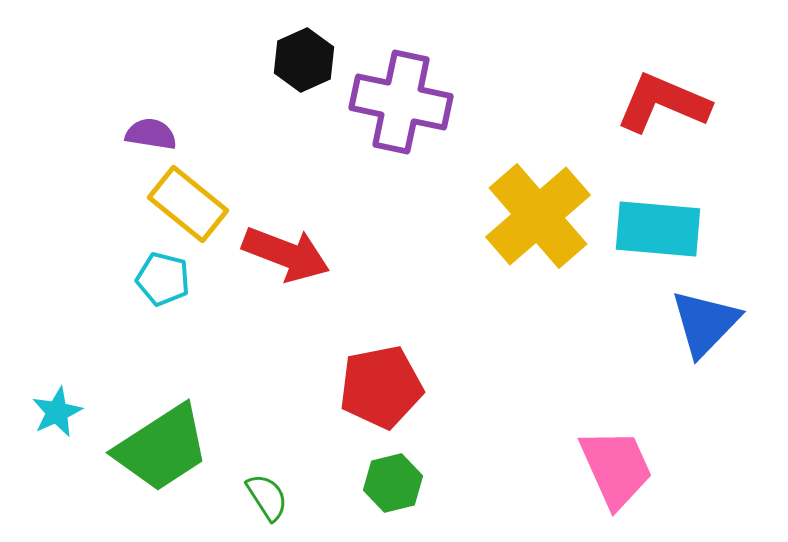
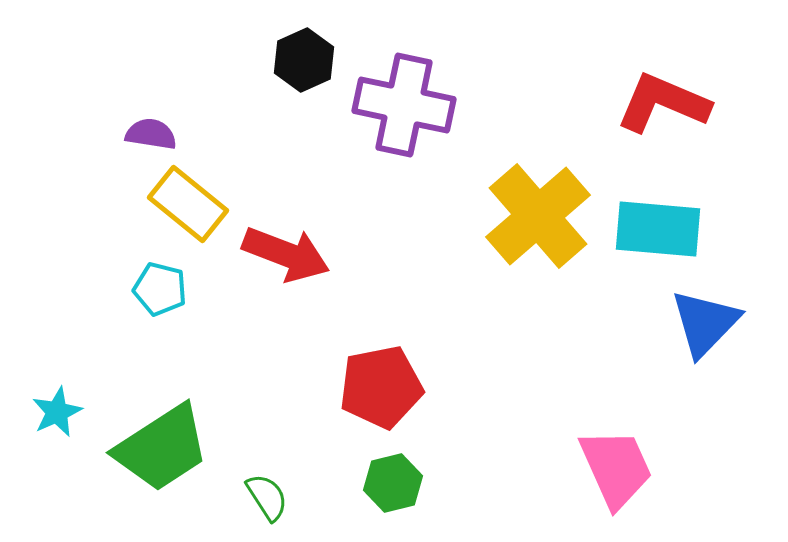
purple cross: moved 3 px right, 3 px down
cyan pentagon: moved 3 px left, 10 px down
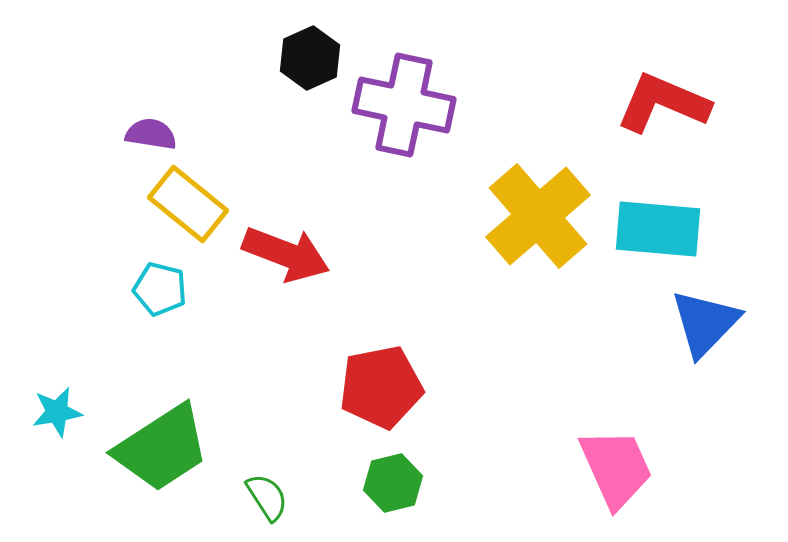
black hexagon: moved 6 px right, 2 px up
cyan star: rotated 15 degrees clockwise
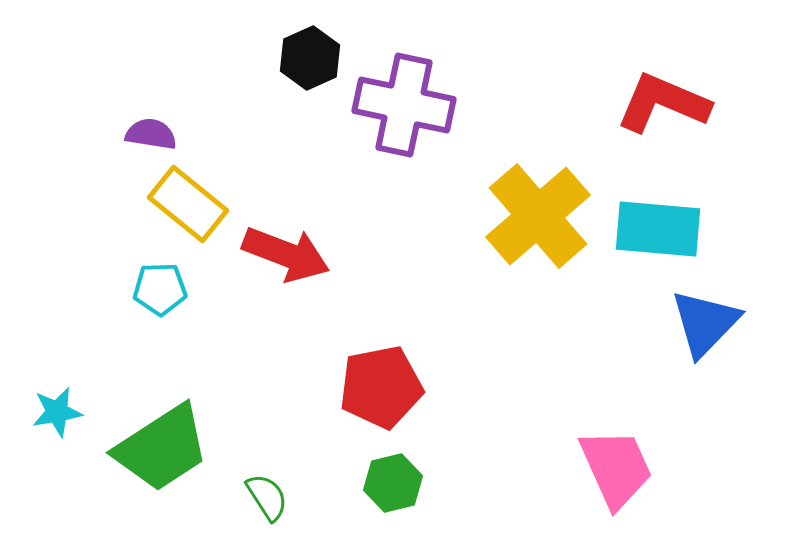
cyan pentagon: rotated 16 degrees counterclockwise
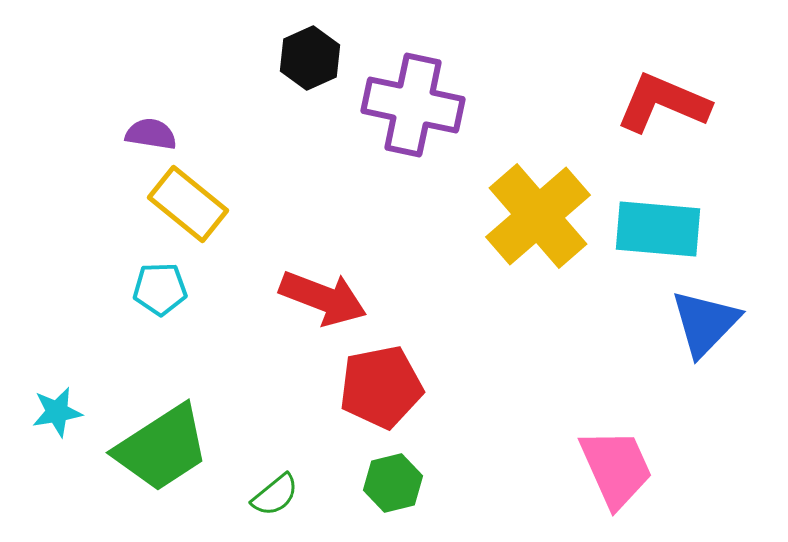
purple cross: moved 9 px right
red arrow: moved 37 px right, 44 px down
green semicircle: moved 8 px right, 2 px up; rotated 84 degrees clockwise
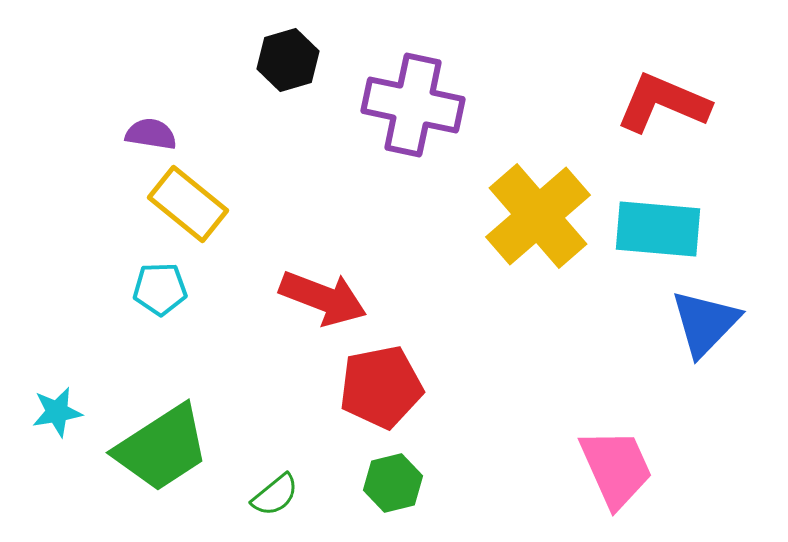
black hexagon: moved 22 px left, 2 px down; rotated 8 degrees clockwise
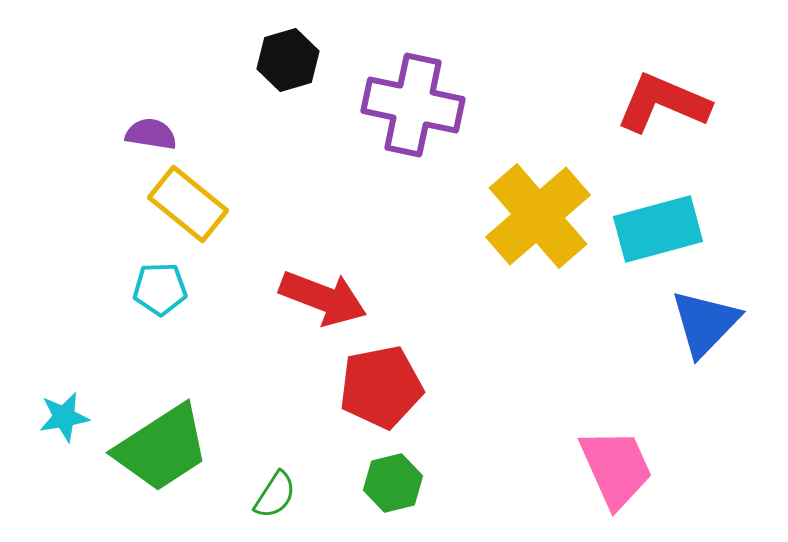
cyan rectangle: rotated 20 degrees counterclockwise
cyan star: moved 7 px right, 5 px down
green semicircle: rotated 18 degrees counterclockwise
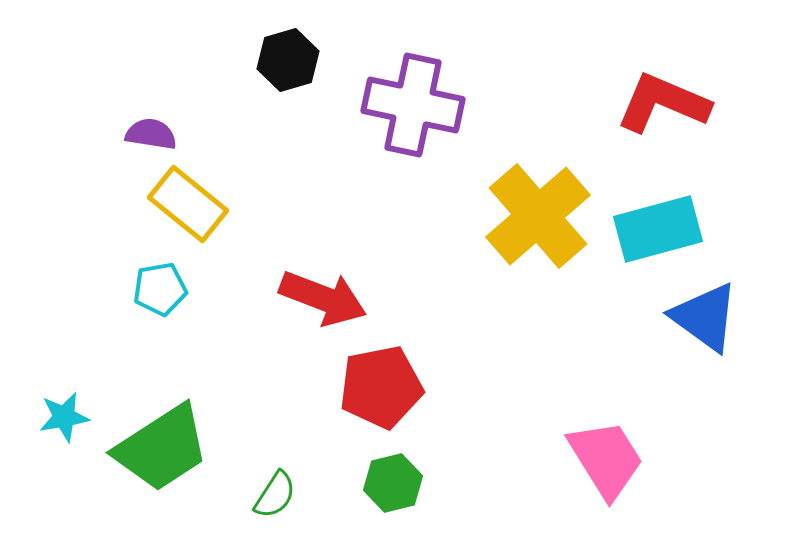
cyan pentagon: rotated 8 degrees counterclockwise
blue triangle: moved 6 px up; rotated 38 degrees counterclockwise
pink trapezoid: moved 10 px left, 9 px up; rotated 8 degrees counterclockwise
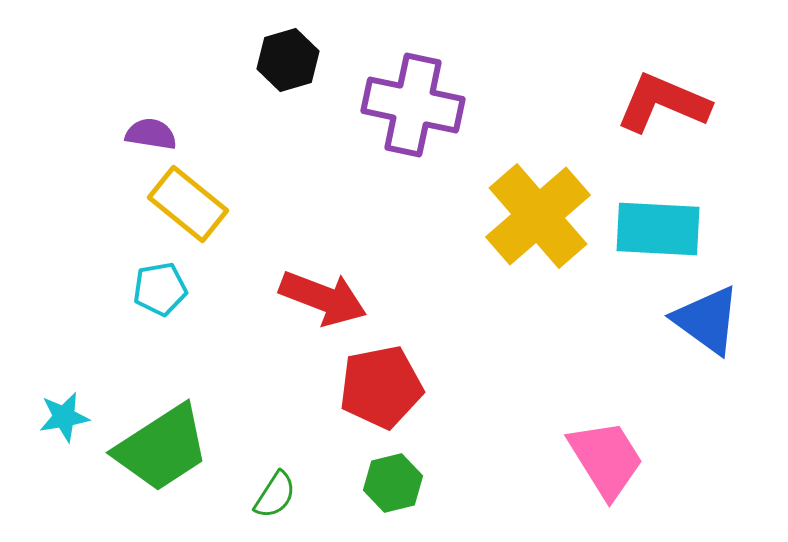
cyan rectangle: rotated 18 degrees clockwise
blue triangle: moved 2 px right, 3 px down
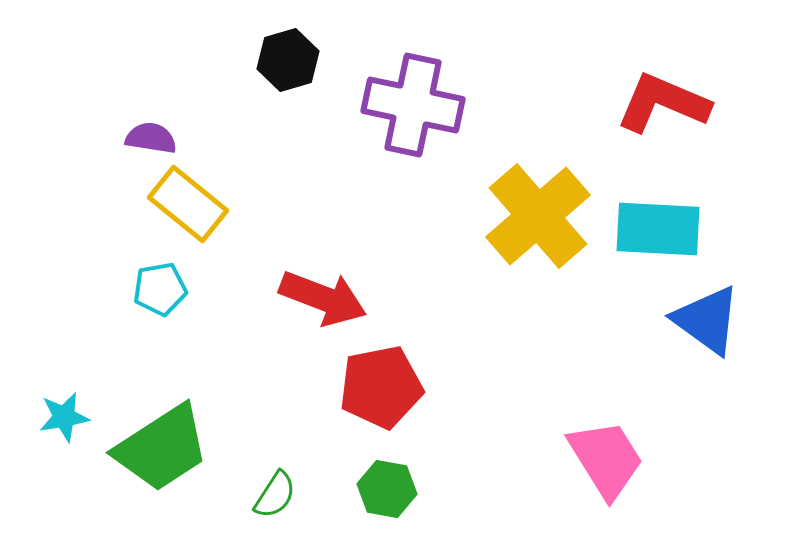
purple semicircle: moved 4 px down
green hexagon: moved 6 px left, 6 px down; rotated 24 degrees clockwise
